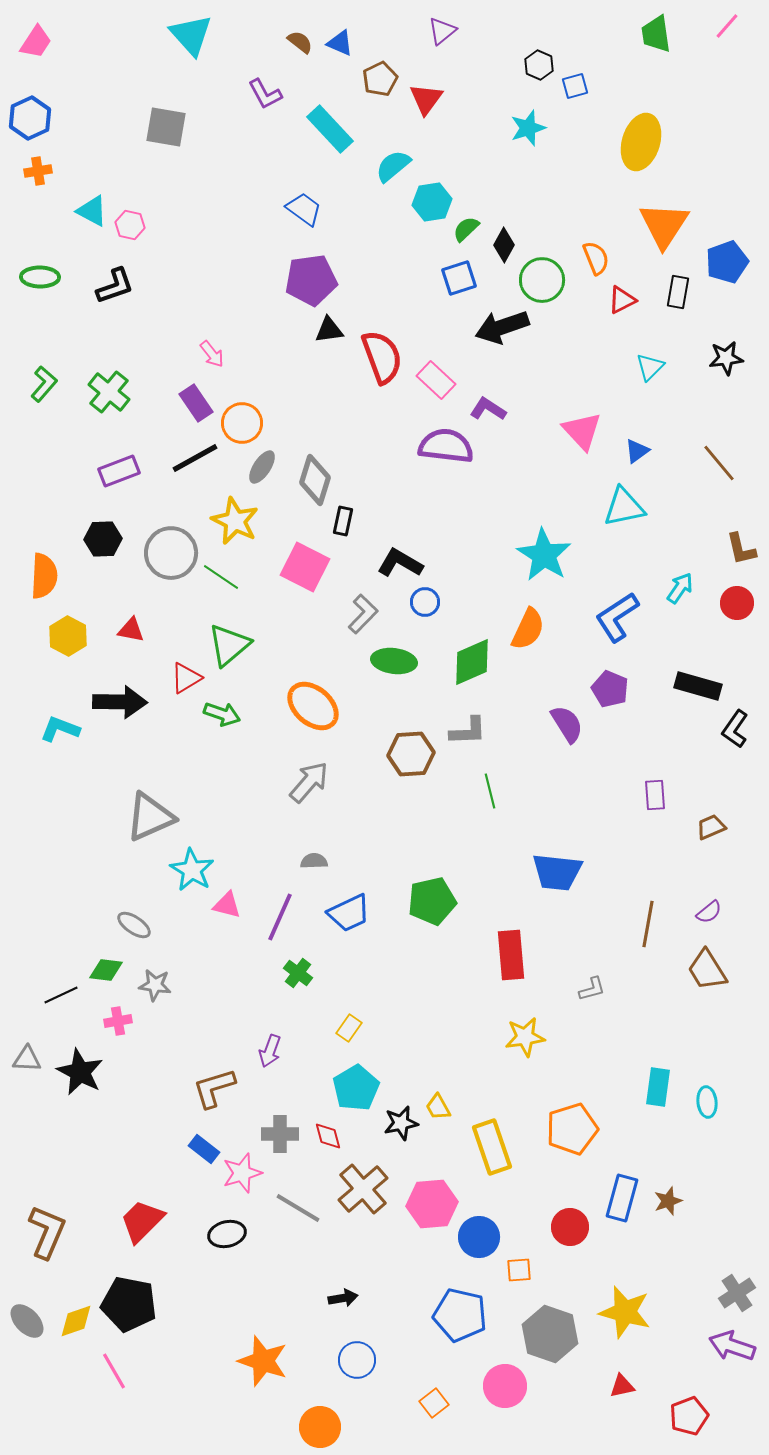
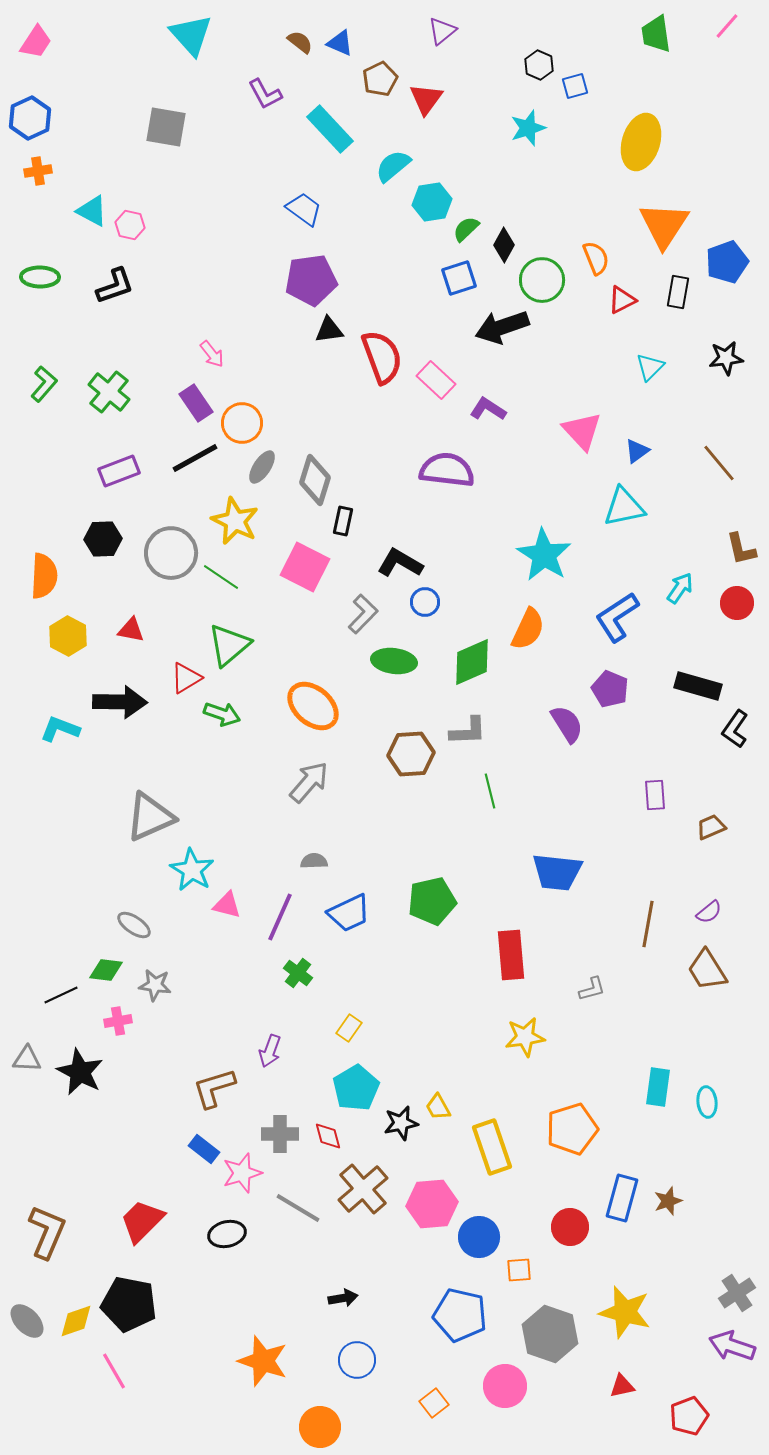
purple semicircle at (446, 446): moved 1 px right, 24 px down
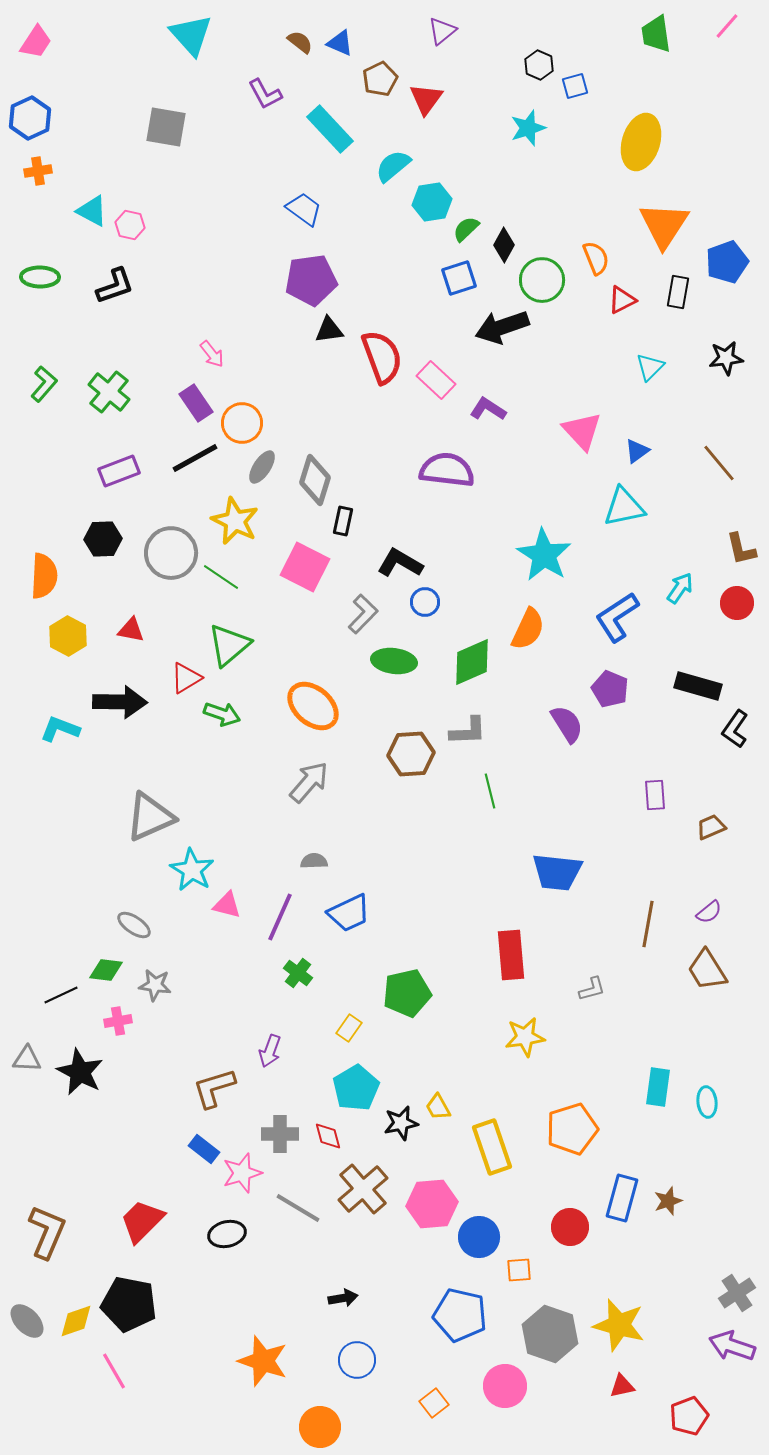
green pentagon at (432, 901): moved 25 px left, 92 px down
yellow star at (625, 1312): moved 6 px left, 13 px down
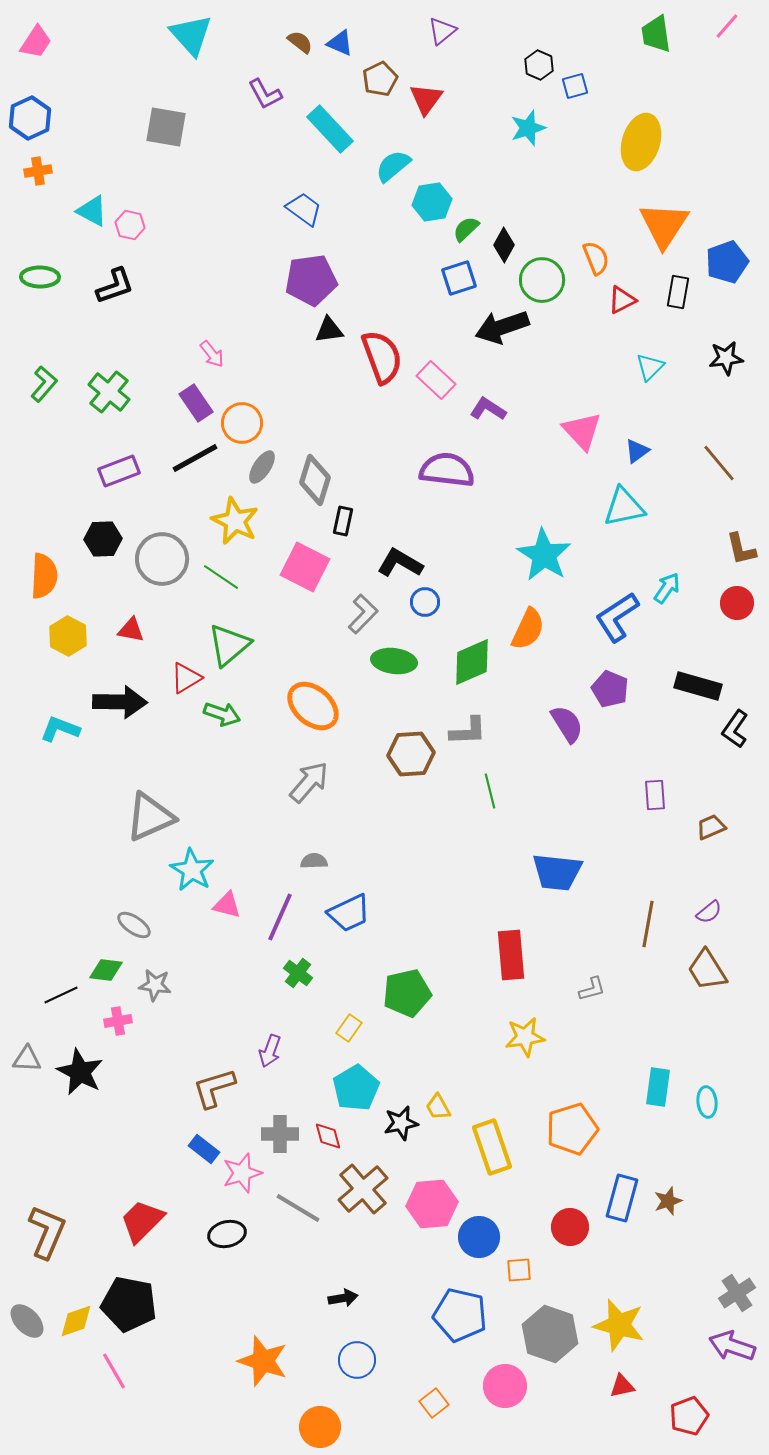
gray circle at (171, 553): moved 9 px left, 6 px down
cyan arrow at (680, 588): moved 13 px left
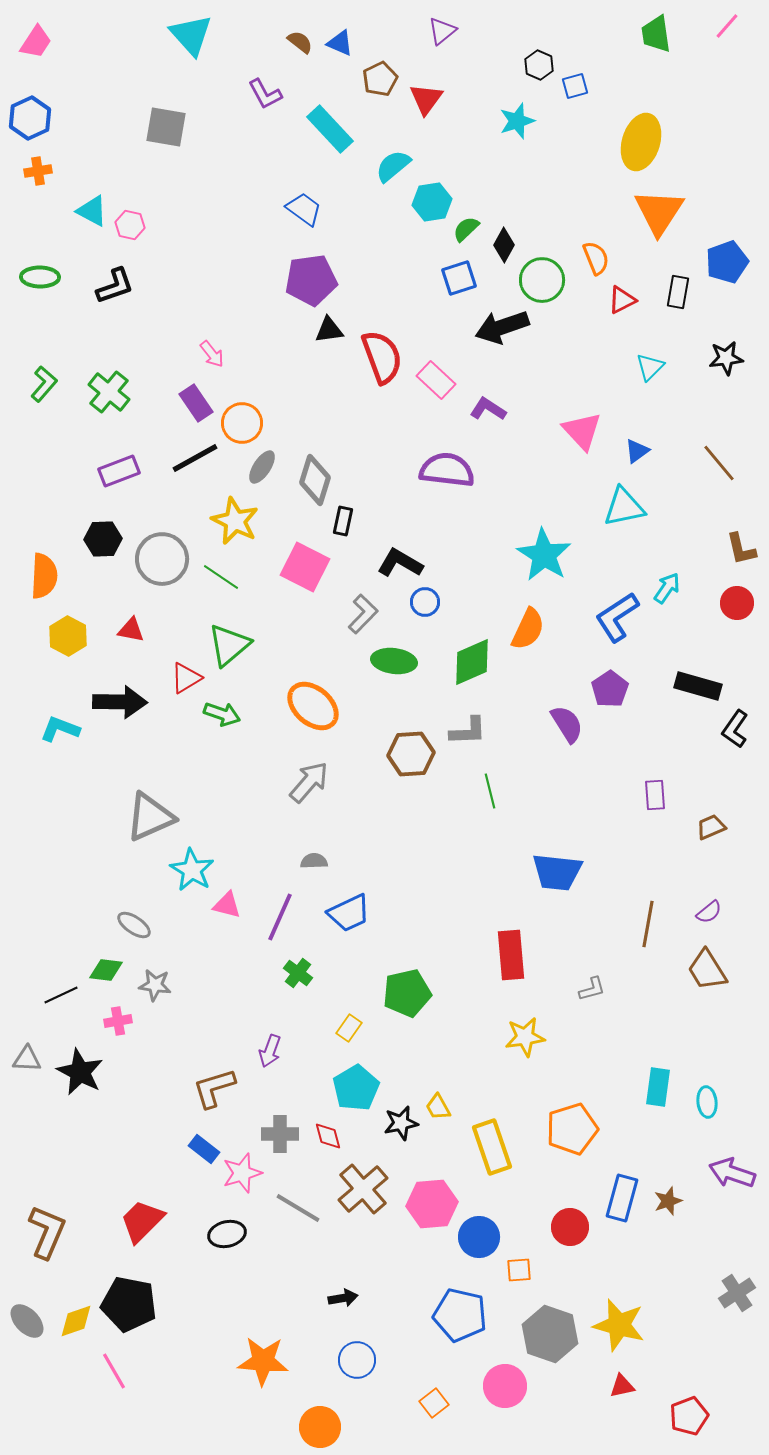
cyan star at (528, 128): moved 11 px left, 7 px up
orange triangle at (664, 225): moved 5 px left, 13 px up
purple pentagon at (610, 689): rotated 15 degrees clockwise
purple arrow at (732, 1346): moved 173 px up
orange star at (263, 1361): rotated 15 degrees counterclockwise
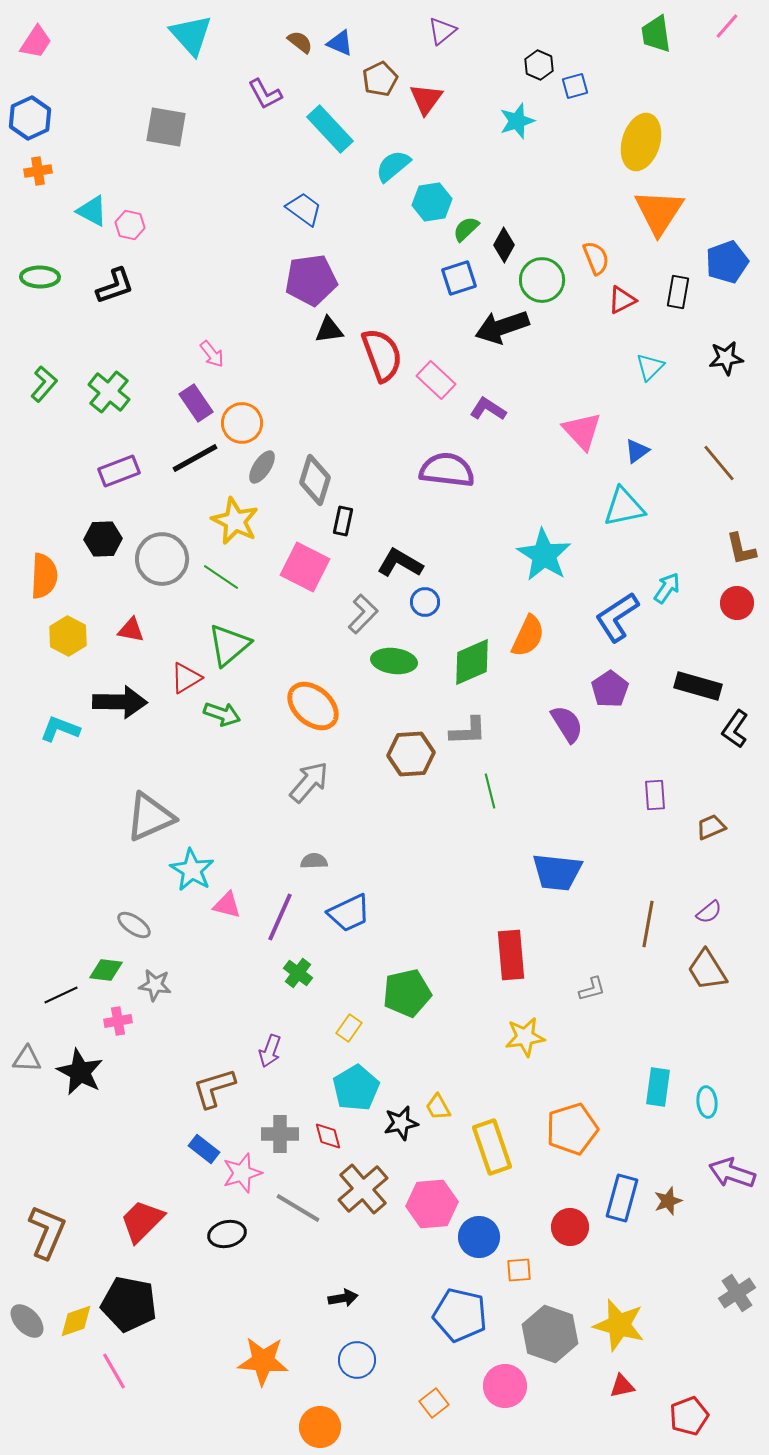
red semicircle at (382, 357): moved 2 px up
orange semicircle at (528, 629): moved 7 px down
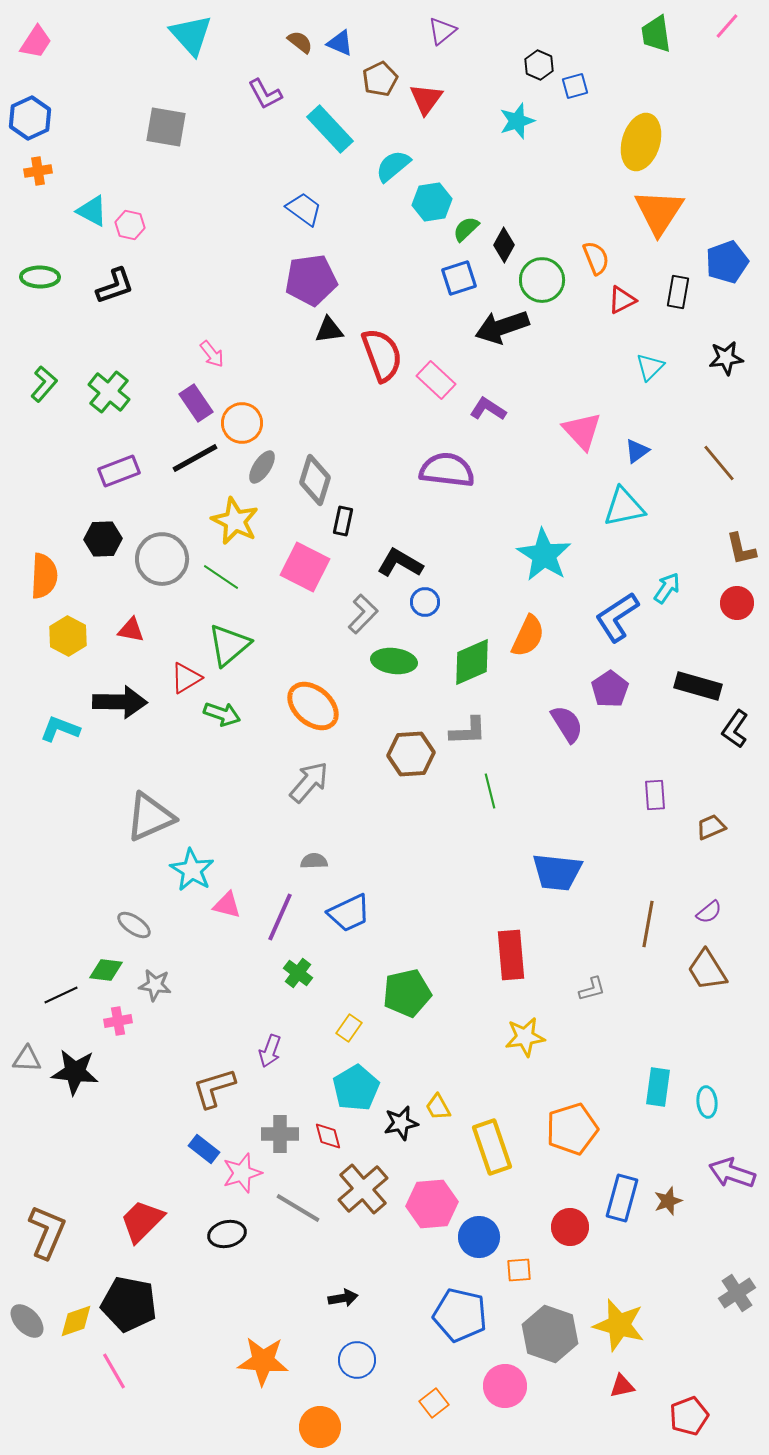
black star at (80, 1072): moved 5 px left; rotated 21 degrees counterclockwise
